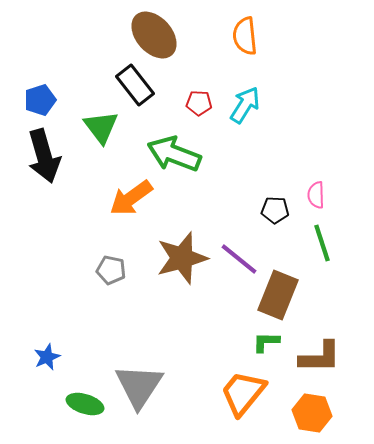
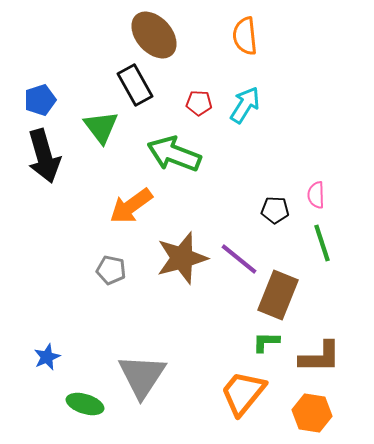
black rectangle: rotated 9 degrees clockwise
orange arrow: moved 8 px down
gray triangle: moved 3 px right, 10 px up
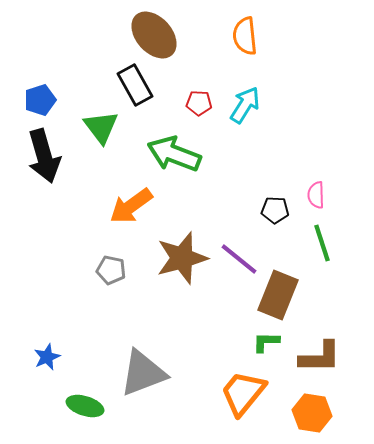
gray triangle: moved 1 px right, 3 px up; rotated 36 degrees clockwise
green ellipse: moved 2 px down
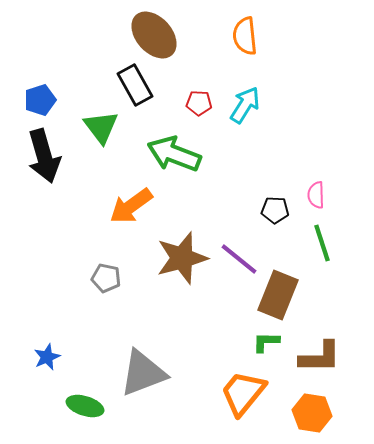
gray pentagon: moved 5 px left, 8 px down
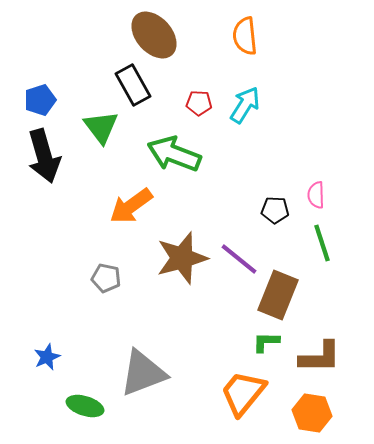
black rectangle: moved 2 px left
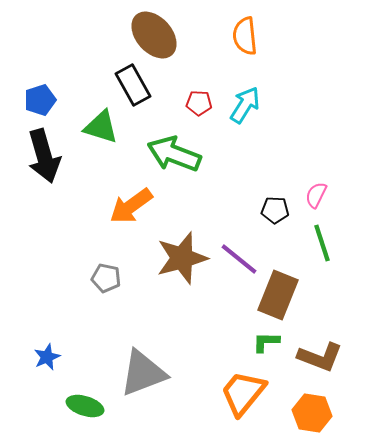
green triangle: rotated 36 degrees counterclockwise
pink semicircle: rotated 28 degrees clockwise
brown L-shape: rotated 21 degrees clockwise
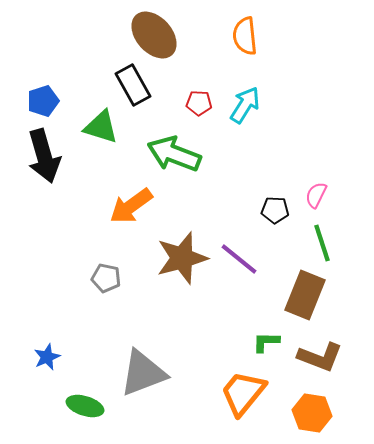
blue pentagon: moved 3 px right, 1 px down
brown rectangle: moved 27 px right
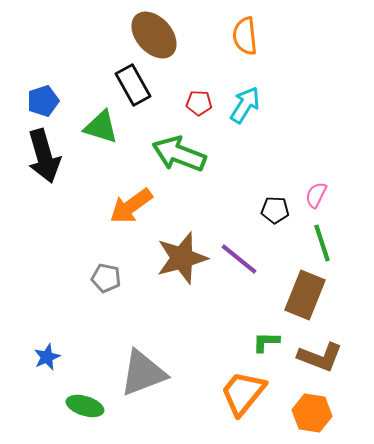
green arrow: moved 5 px right
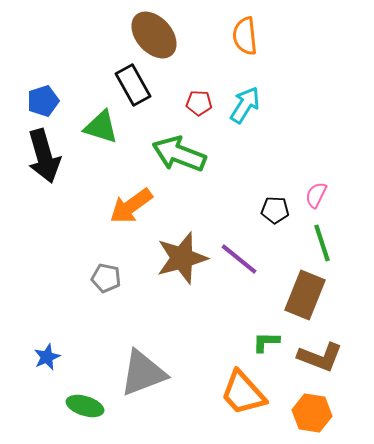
orange trapezoid: rotated 81 degrees counterclockwise
